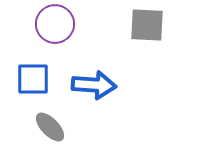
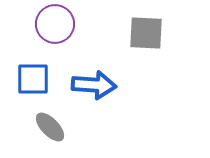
gray square: moved 1 px left, 8 px down
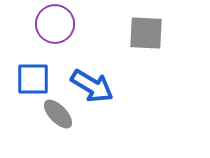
blue arrow: moved 2 px left, 1 px down; rotated 27 degrees clockwise
gray ellipse: moved 8 px right, 13 px up
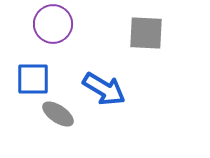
purple circle: moved 2 px left
blue arrow: moved 12 px right, 3 px down
gray ellipse: rotated 12 degrees counterclockwise
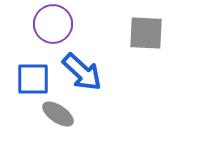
blue arrow: moved 22 px left, 17 px up; rotated 12 degrees clockwise
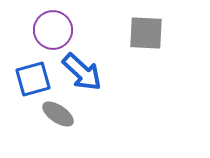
purple circle: moved 6 px down
blue square: rotated 15 degrees counterclockwise
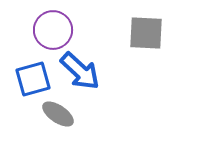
blue arrow: moved 2 px left, 1 px up
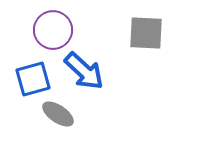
blue arrow: moved 4 px right
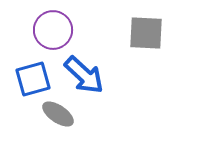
blue arrow: moved 4 px down
